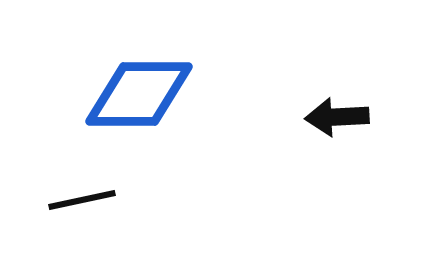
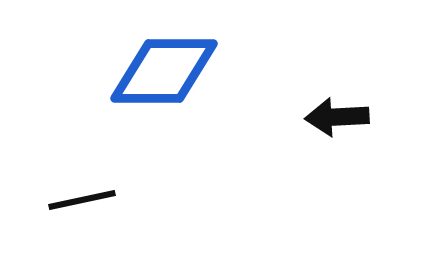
blue diamond: moved 25 px right, 23 px up
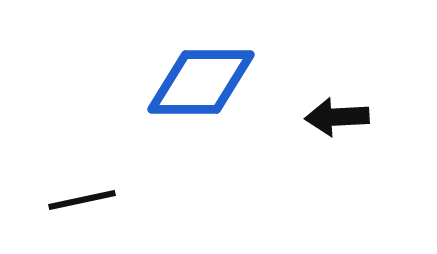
blue diamond: moved 37 px right, 11 px down
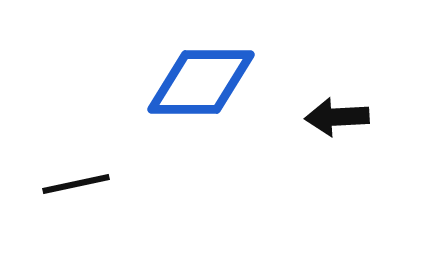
black line: moved 6 px left, 16 px up
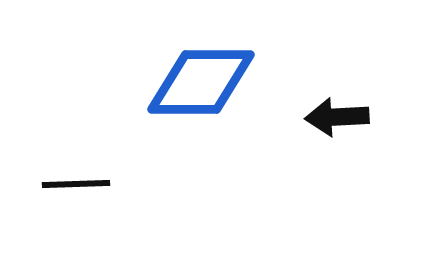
black line: rotated 10 degrees clockwise
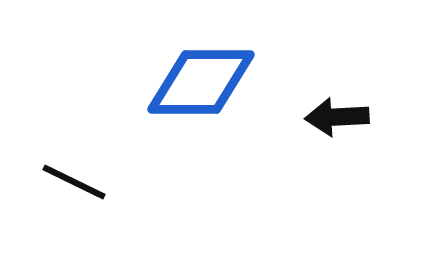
black line: moved 2 px left, 2 px up; rotated 28 degrees clockwise
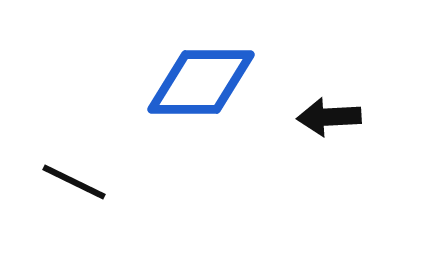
black arrow: moved 8 px left
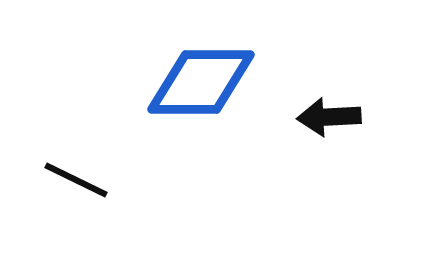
black line: moved 2 px right, 2 px up
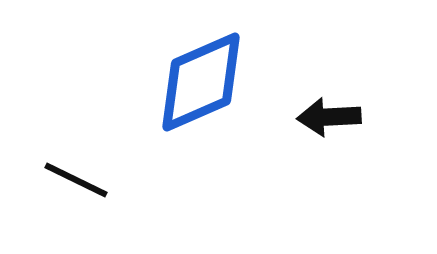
blue diamond: rotated 24 degrees counterclockwise
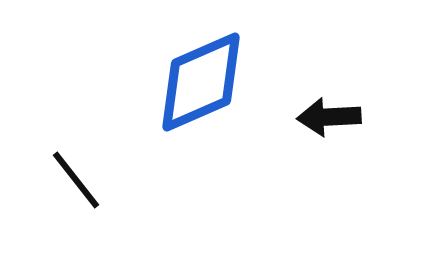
black line: rotated 26 degrees clockwise
